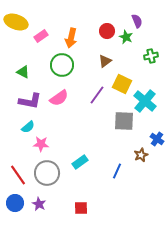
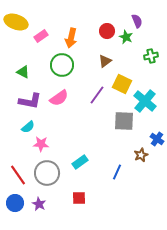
blue line: moved 1 px down
red square: moved 2 px left, 10 px up
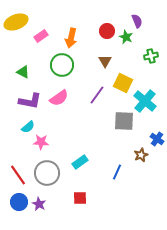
yellow ellipse: rotated 40 degrees counterclockwise
brown triangle: rotated 24 degrees counterclockwise
yellow square: moved 1 px right, 1 px up
pink star: moved 2 px up
red square: moved 1 px right
blue circle: moved 4 px right, 1 px up
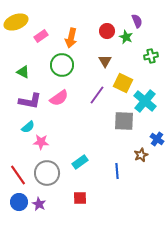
blue line: moved 1 px up; rotated 28 degrees counterclockwise
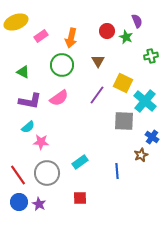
brown triangle: moved 7 px left
blue cross: moved 5 px left, 2 px up
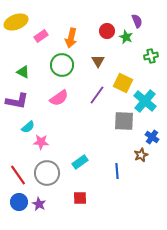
purple L-shape: moved 13 px left
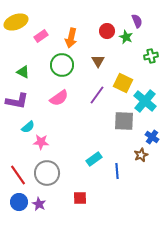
cyan rectangle: moved 14 px right, 3 px up
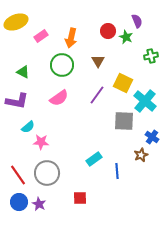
red circle: moved 1 px right
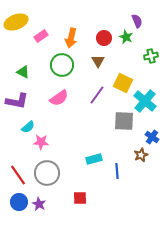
red circle: moved 4 px left, 7 px down
cyan rectangle: rotated 21 degrees clockwise
